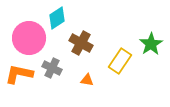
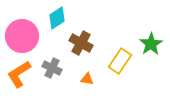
pink circle: moved 7 px left, 2 px up
orange L-shape: rotated 44 degrees counterclockwise
orange triangle: moved 1 px up
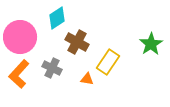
pink circle: moved 2 px left, 1 px down
brown cross: moved 4 px left, 1 px up
yellow rectangle: moved 12 px left, 1 px down
orange L-shape: rotated 16 degrees counterclockwise
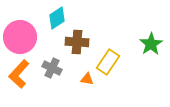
brown cross: rotated 25 degrees counterclockwise
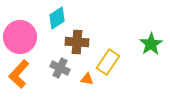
gray cross: moved 8 px right
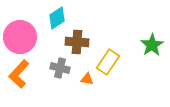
green star: moved 1 px right, 1 px down
gray cross: rotated 12 degrees counterclockwise
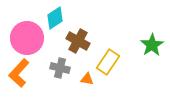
cyan diamond: moved 2 px left
pink circle: moved 7 px right, 1 px down
brown cross: moved 1 px right, 1 px up; rotated 25 degrees clockwise
orange L-shape: moved 1 px up
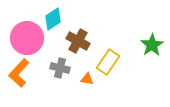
cyan diamond: moved 2 px left, 1 px down
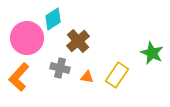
brown cross: rotated 20 degrees clockwise
green star: moved 8 px down; rotated 15 degrees counterclockwise
yellow rectangle: moved 9 px right, 13 px down
orange L-shape: moved 4 px down
orange triangle: moved 2 px up
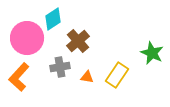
gray cross: moved 1 px up; rotated 24 degrees counterclockwise
